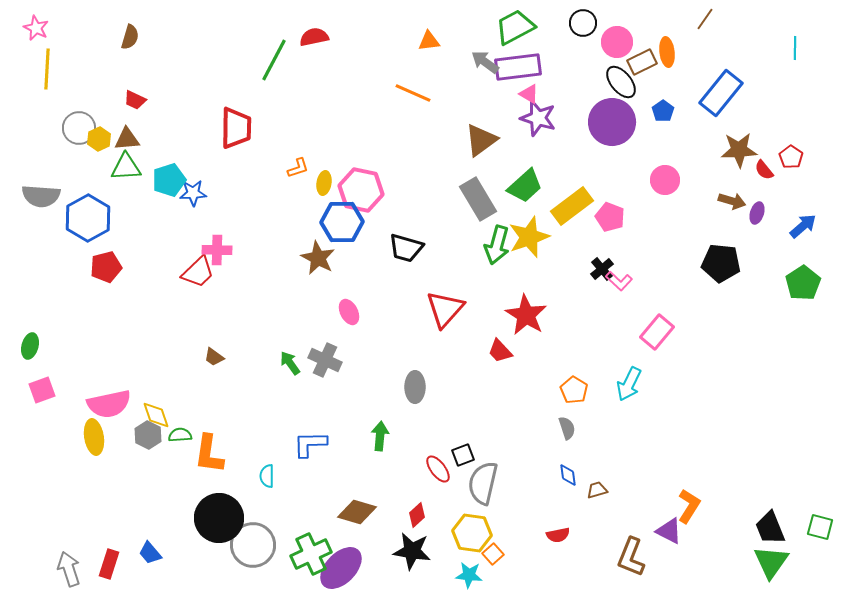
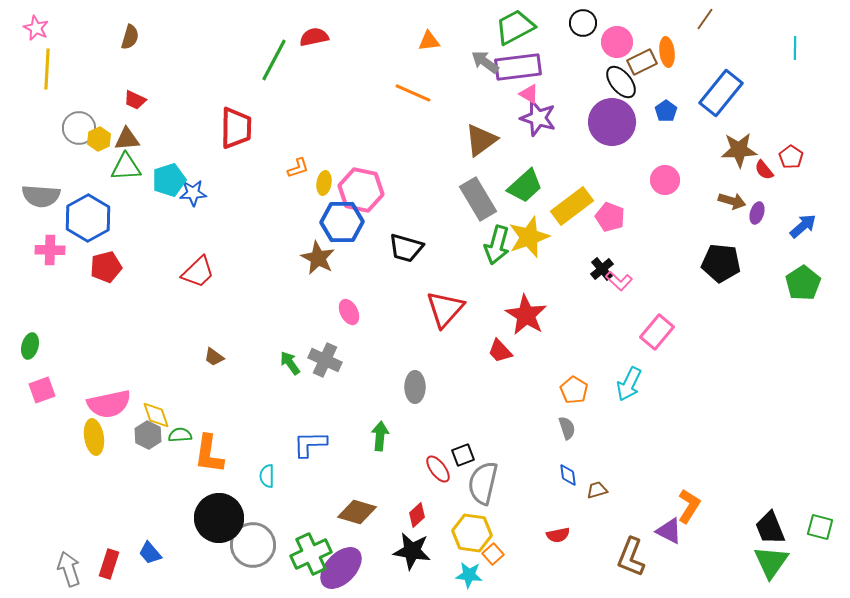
blue pentagon at (663, 111): moved 3 px right
pink cross at (217, 250): moved 167 px left
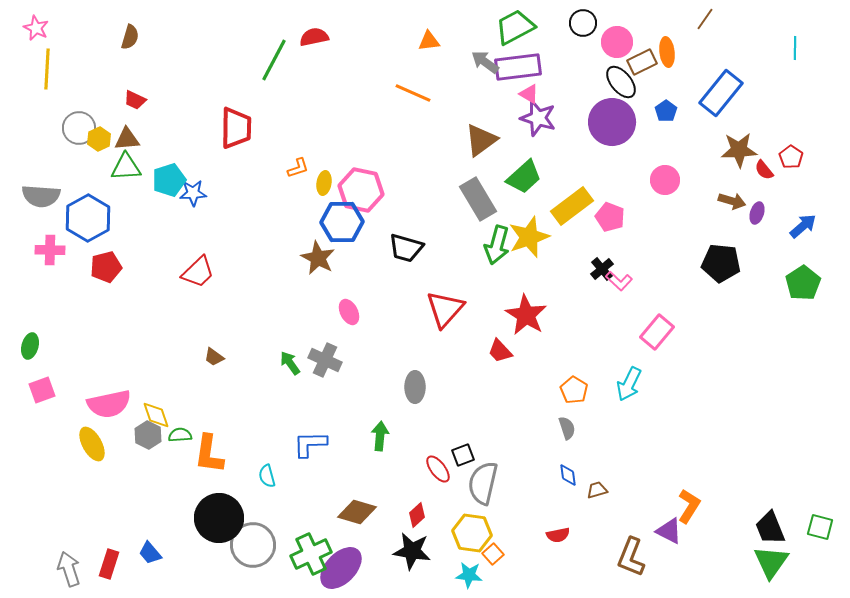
green trapezoid at (525, 186): moved 1 px left, 9 px up
yellow ellipse at (94, 437): moved 2 px left, 7 px down; rotated 20 degrees counterclockwise
cyan semicircle at (267, 476): rotated 15 degrees counterclockwise
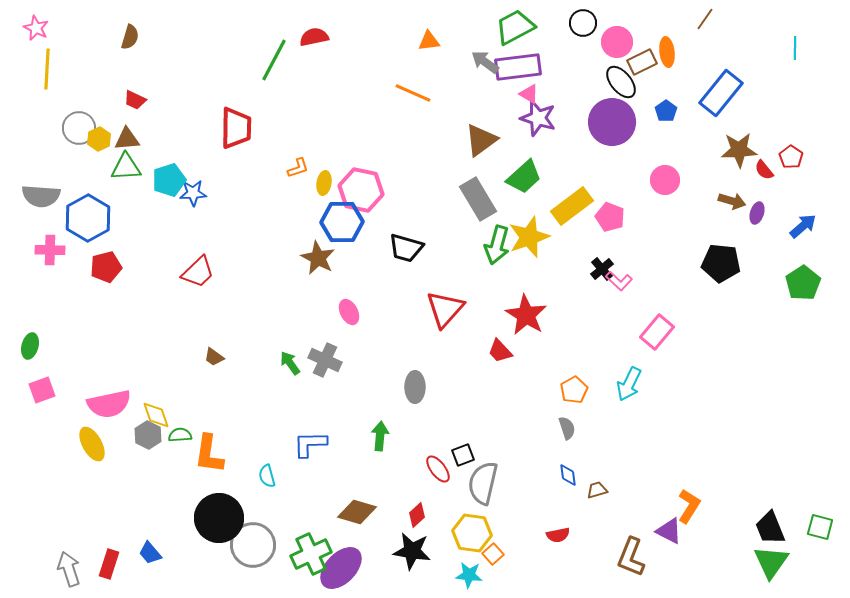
orange pentagon at (574, 390): rotated 12 degrees clockwise
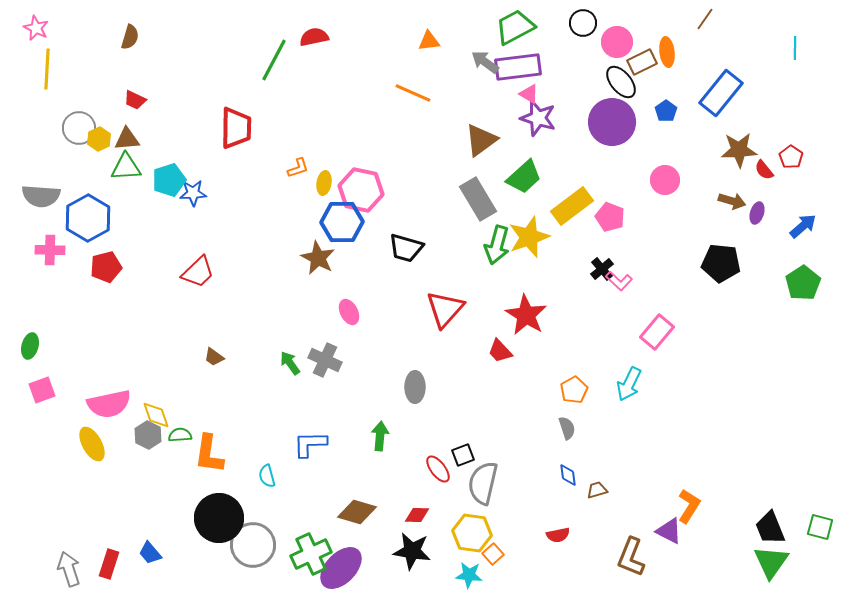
red diamond at (417, 515): rotated 45 degrees clockwise
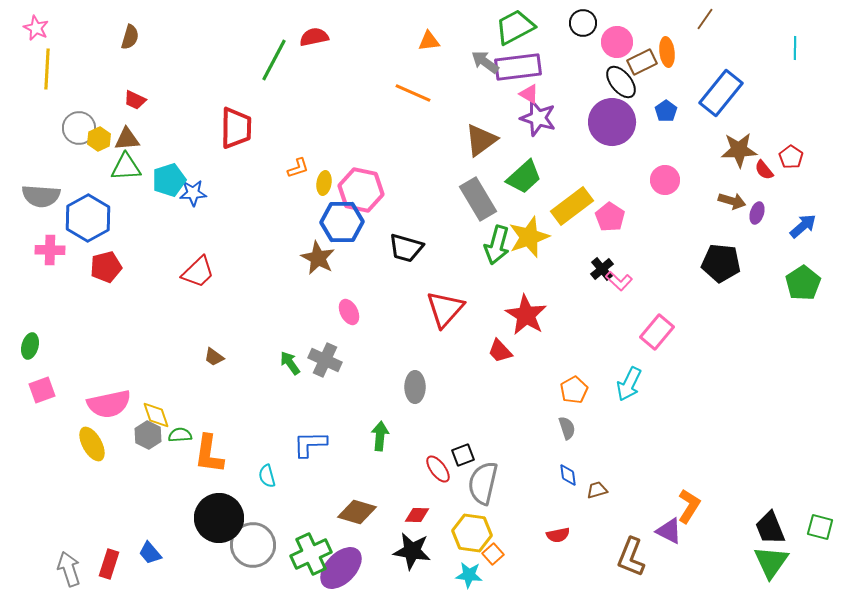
pink pentagon at (610, 217): rotated 12 degrees clockwise
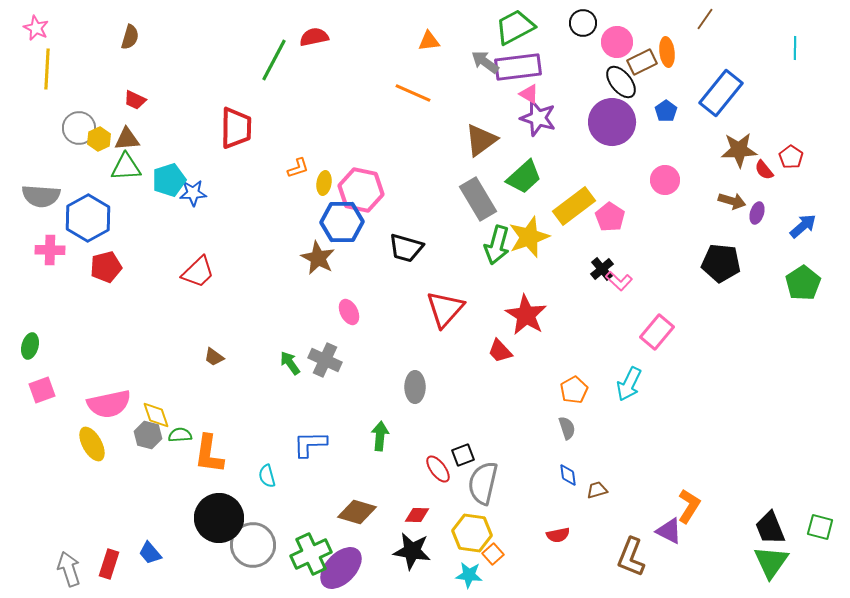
yellow rectangle at (572, 206): moved 2 px right
gray hexagon at (148, 435): rotated 12 degrees counterclockwise
